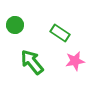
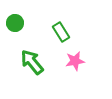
green circle: moved 2 px up
green rectangle: moved 1 px right, 1 px up; rotated 24 degrees clockwise
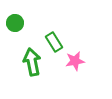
green rectangle: moved 7 px left, 10 px down
green arrow: rotated 28 degrees clockwise
